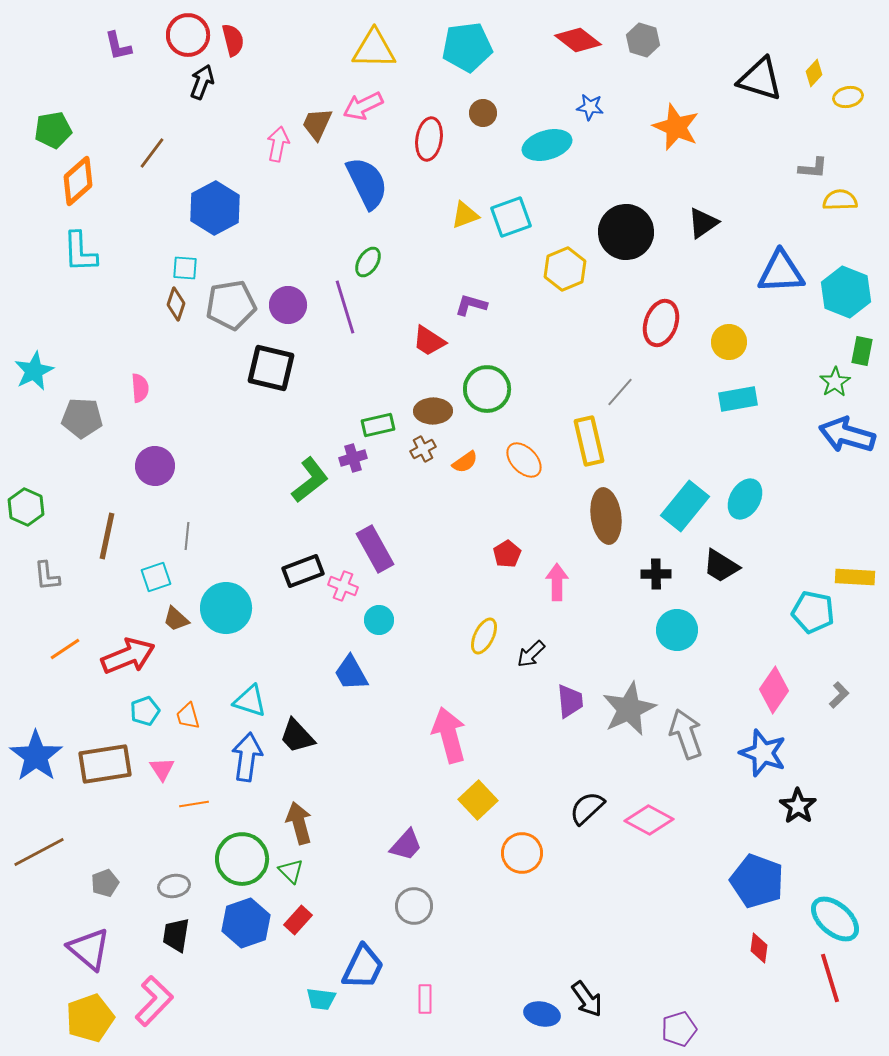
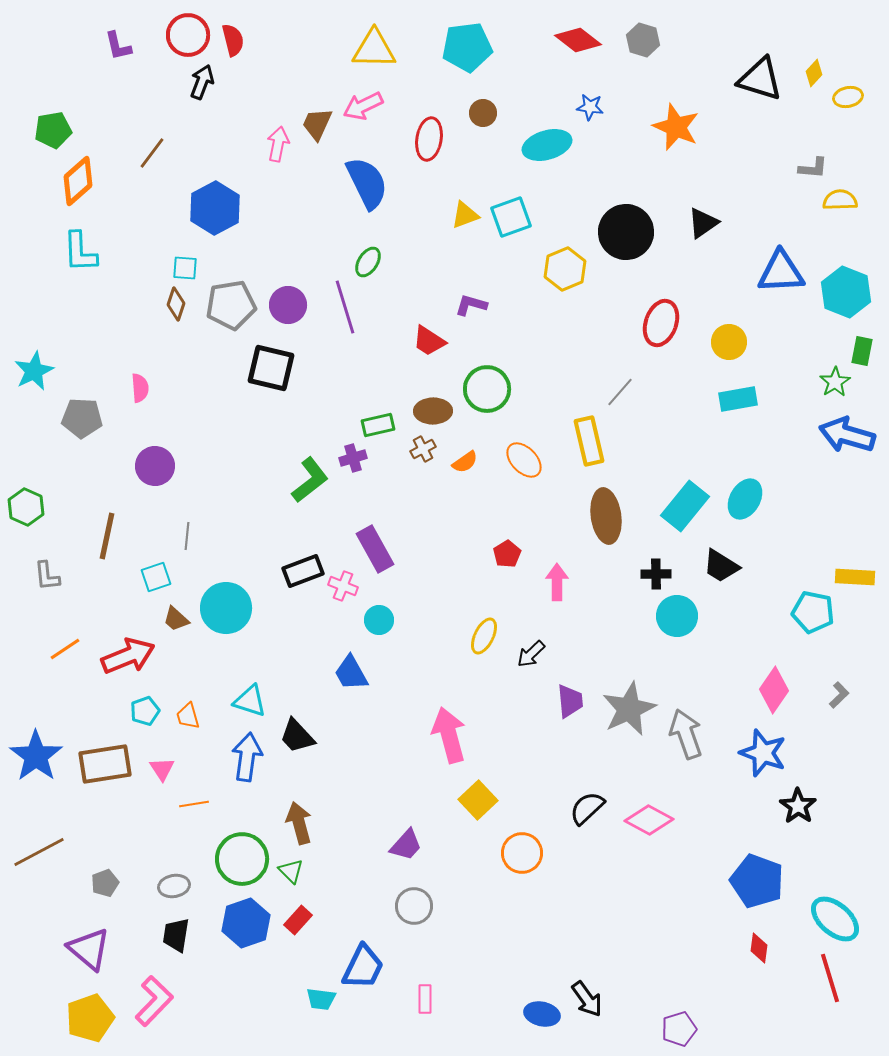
cyan circle at (677, 630): moved 14 px up
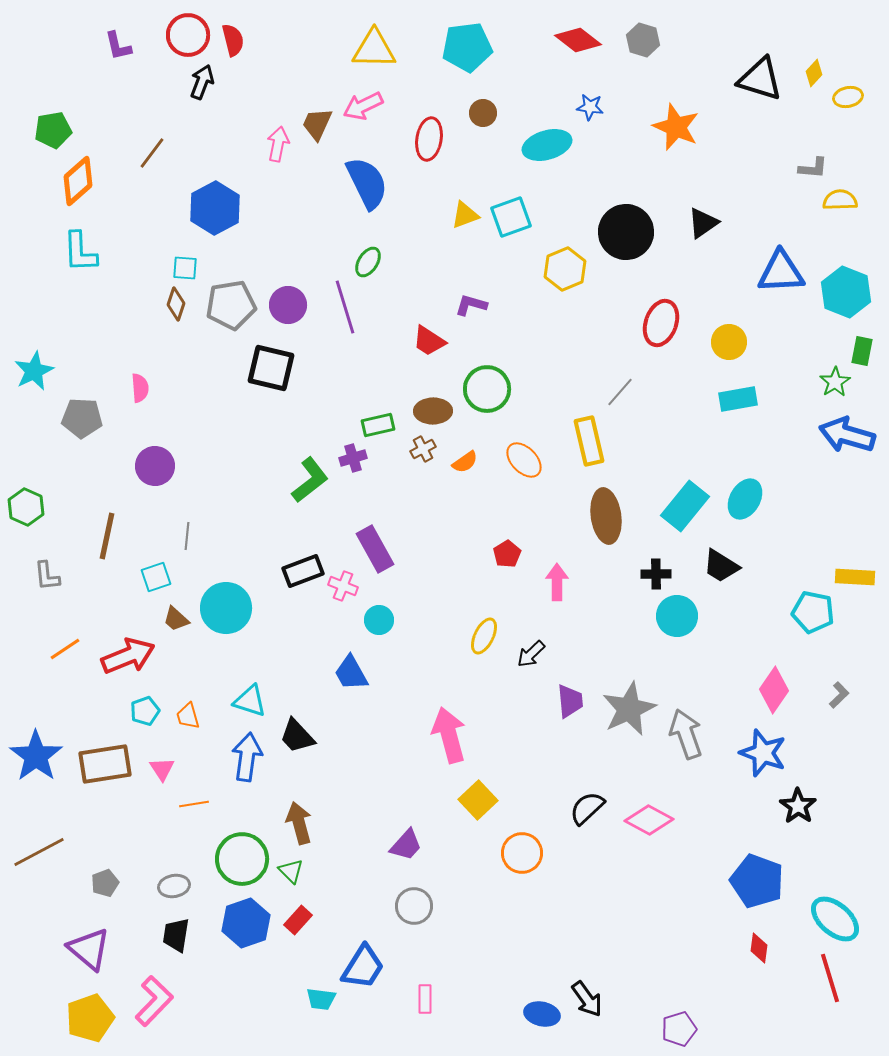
blue trapezoid at (363, 967): rotated 6 degrees clockwise
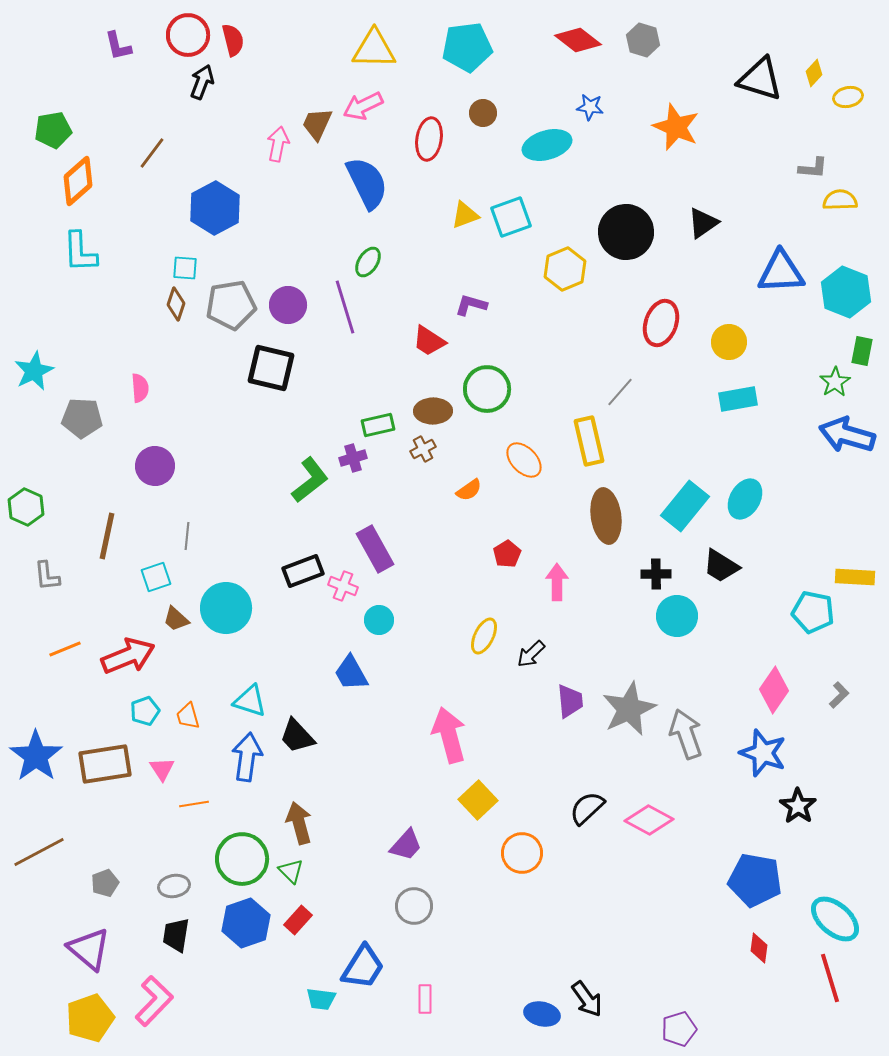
orange semicircle at (465, 462): moved 4 px right, 28 px down
orange line at (65, 649): rotated 12 degrees clockwise
blue pentagon at (757, 881): moved 2 px left, 1 px up; rotated 10 degrees counterclockwise
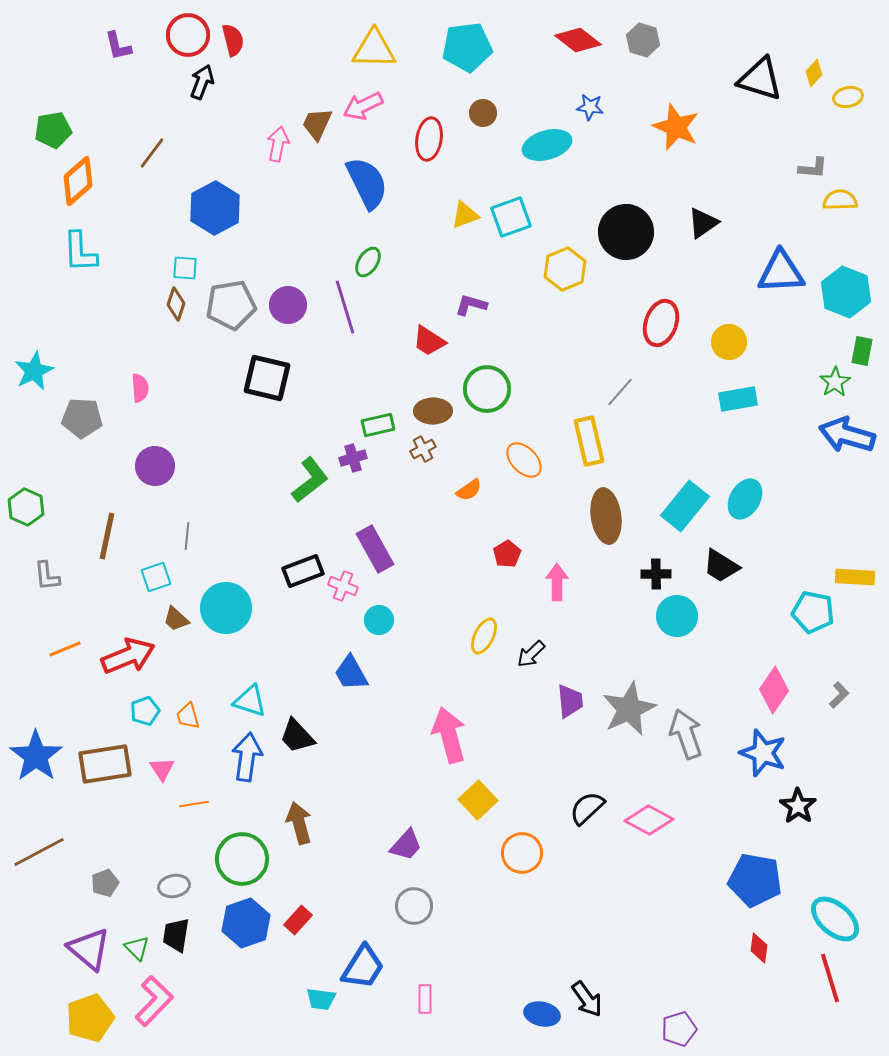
black square at (271, 368): moved 4 px left, 10 px down
green triangle at (291, 871): moved 154 px left, 77 px down
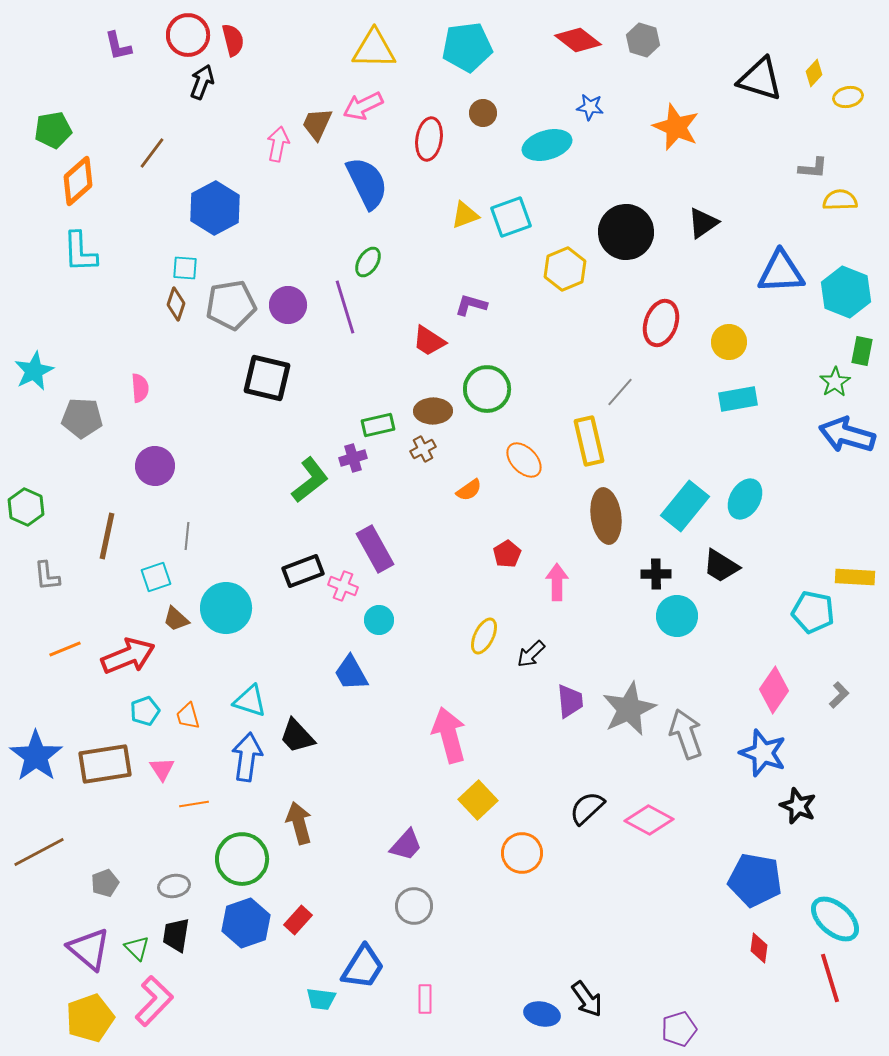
black star at (798, 806): rotated 12 degrees counterclockwise
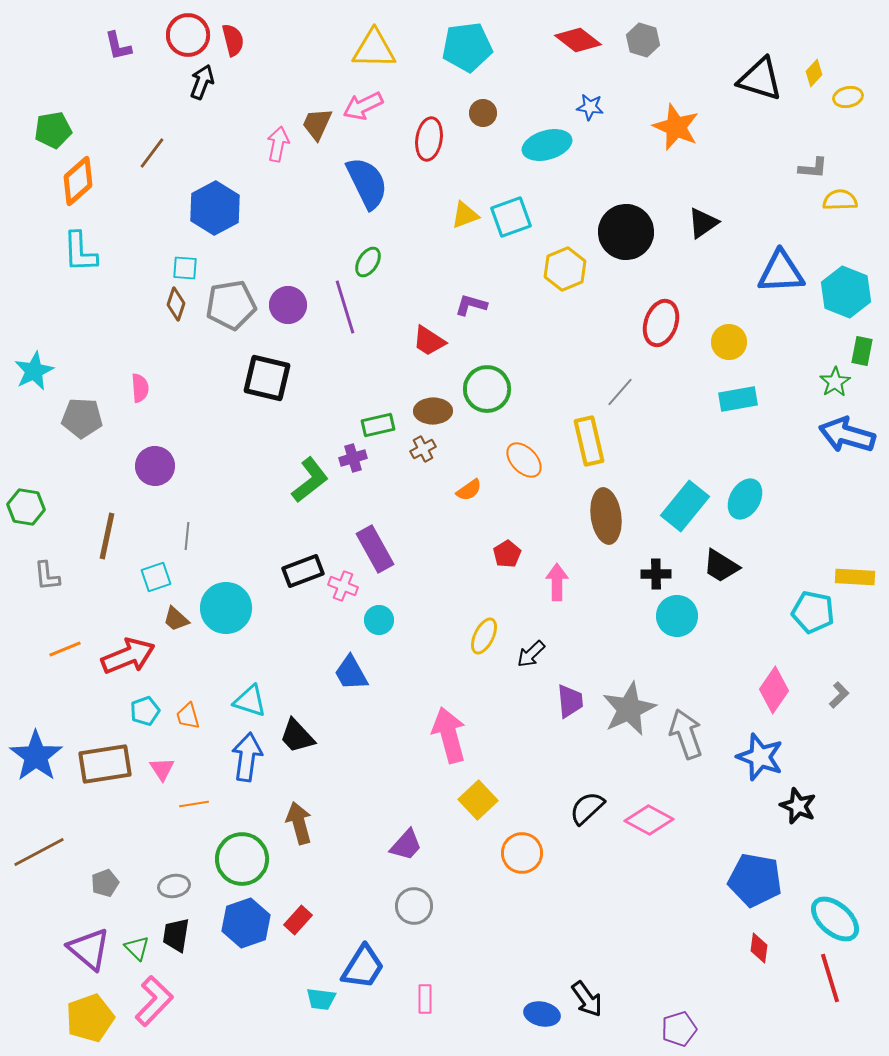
green hexagon at (26, 507): rotated 15 degrees counterclockwise
blue star at (763, 753): moved 3 px left, 4 px down
